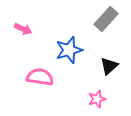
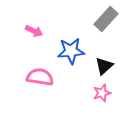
pink arrow: moved 11 px right, 2 px down
blue star: moved 2 px right, 1 px down; rotated 12 degrees clockwise
black triangle: moved 5 px left
pink star: moved 5 px right, 6 px up
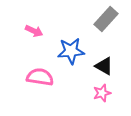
black triangle: rotated 48 degrees counterclockwise
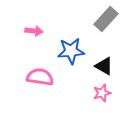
pink arrow: rotated 18 degrees counterclockwise
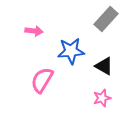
pink semicircle: moved 2 px right, 3 px down; rotated 68 degrees counterclockwise
pink star: moved 5 px down
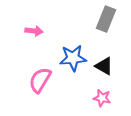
gray rectangle: rotated 20 degrees counterclockwise
blue star: moved 2 px right, 7 px down
pink semicircle: moved 2 px left
pink star: rotated 30 degrees clockwise
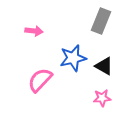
gray rectangle: moved 5 px left, 2 px down
blue star: rotated 8 degrees counterclockwise
pink semicircle: rotated 12 degrees clockwise
pink star: rotated 18 degrees counterclockwise
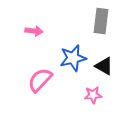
gray rectangle: rotated 15 degrees counterclockwise
pink star: moved 9 px left, 3 px up
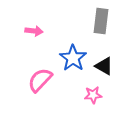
blue star: rotated 24 degrees counterclockwise
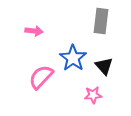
black triangle: rotated 18 degrees clockwise
pink semicircle: moved 1 px right, 3 px up
